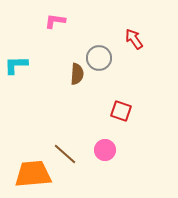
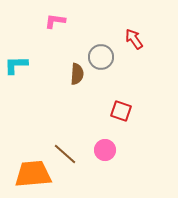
gray circle: moved 2 px right, 1 px up
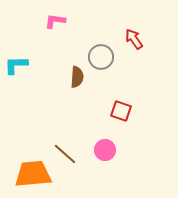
brown semicircle: moved 3 px down
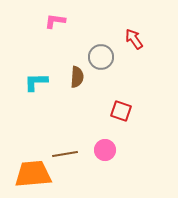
cyan L-shape: moved 20 px right, 17 px down
brown line: rotated 50 degrees counterclockwise
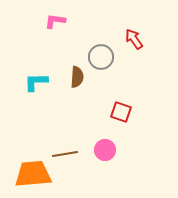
red square: moved 1 px down
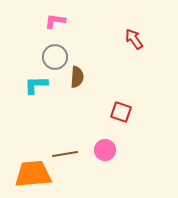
gray circle: moved 46 px left
cyan L-shape: moved 3 px down
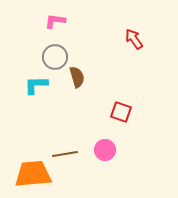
brown semicircle: rotated 20 degrees counterclockwise
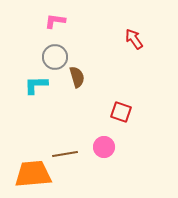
pink circle: moved 1 px left, 3 px up
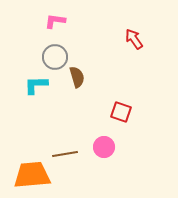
orange trapezoid: moved 1 px left, 1 px down
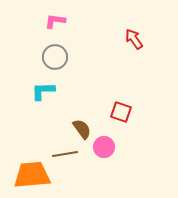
brown semicircle: moved 5 px right, 52 px down; rotated 20 degrees counterclockwise
cyan L-shape: moved 7 px right, 6 px down
